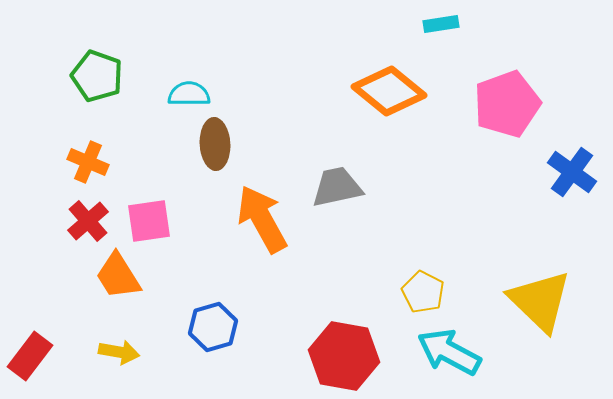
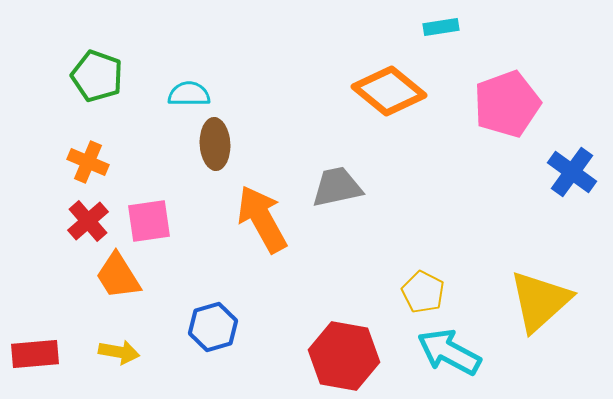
cyan rectangle: moved 3 px down
yellow triangle: rotated 34 degrees clockwise
red rectangle: moved 5 px right, 2 px up; rotated 48 degrees clockwise
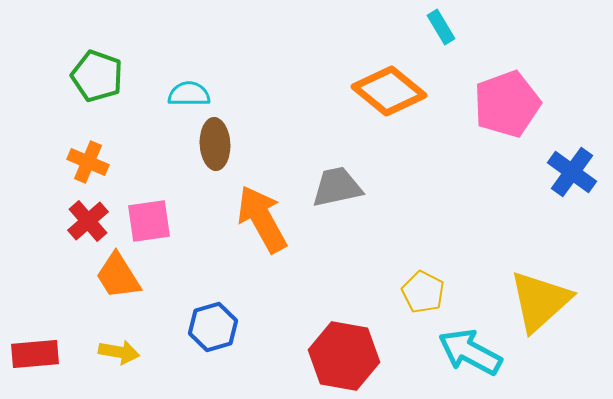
cyan rectangle: rotated 68 degrees clockwise
cyan arrow: moved 21 px right
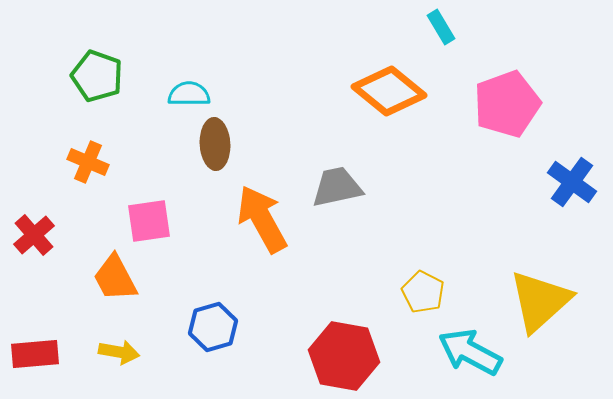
blue cross: moved 10 px down
red cross: moved 54 px left, 14 px down
orange trapezoid: moved 3 px left, 2 px down; rotated 4 degrees clockwise
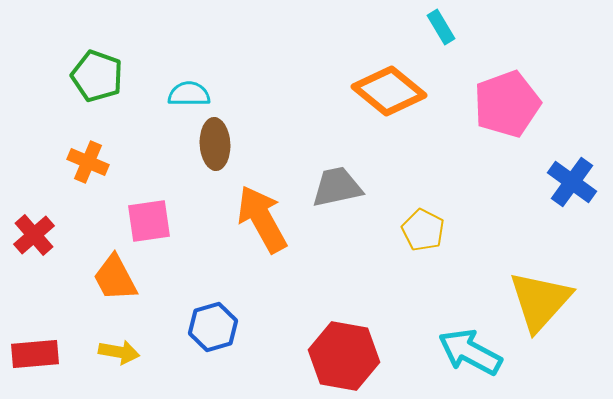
yellow pentagon: moved 62 px up
yellow triangle: rotated 6 degrees counterclockwise
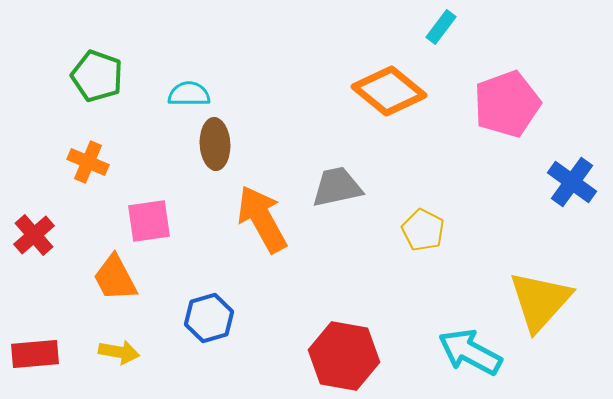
cyan rectangle: rotated 68 degrees clockwise
blue hexagon: moved 4 px left, 9 px up
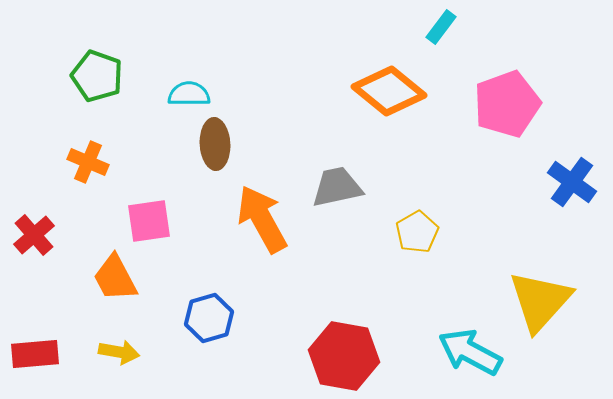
yellow pentagon: moved 6 px left, 2 px down; rotated 15 degrees clockwise
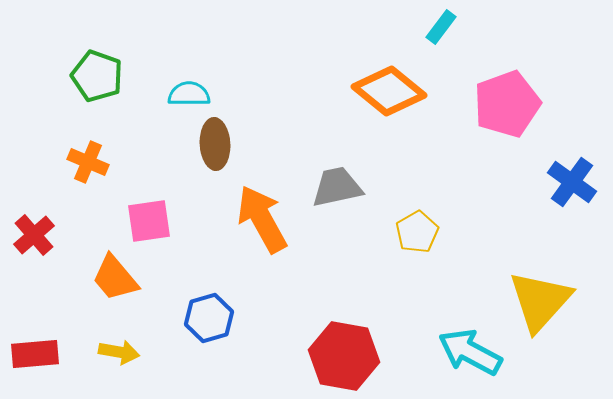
orange trapezoid: rotated 12 degrees counterclockwise
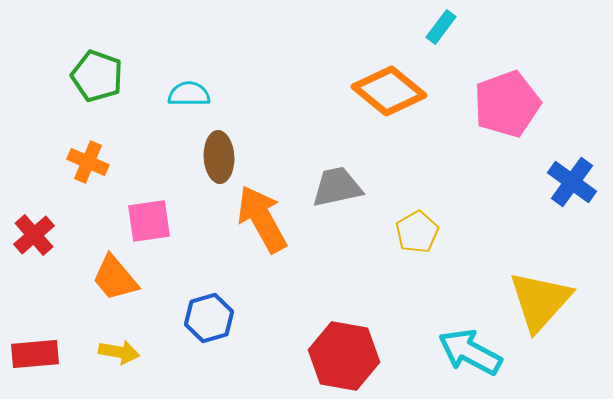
brown ellipse: moved 4 px right, 13 px down
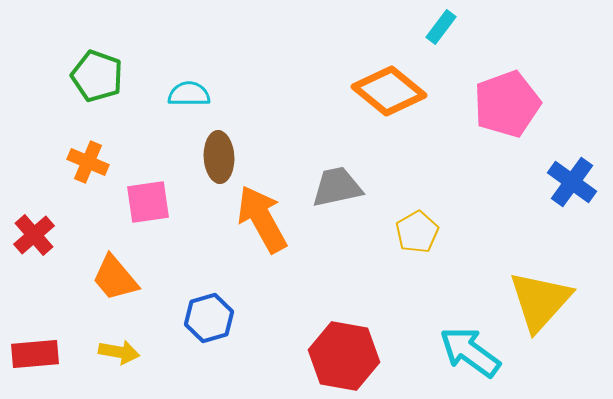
pink square: moved 1 px left, 19 px up
cyan arrow: rotated 8 degrees clockwise
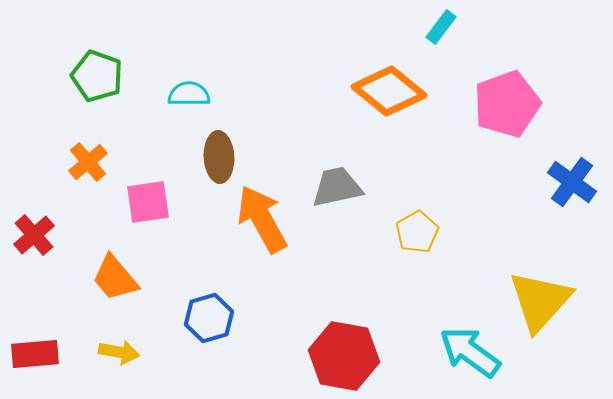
orange cross: rotated 27 degrees clockwise
